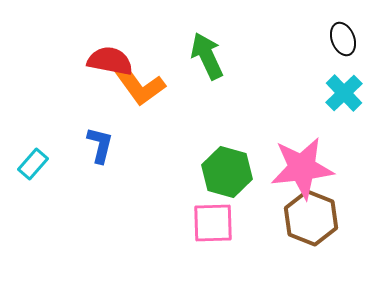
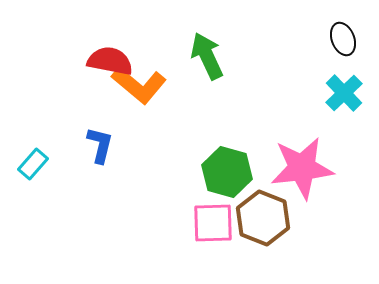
orange L-shape: rotated 14 degrees counterclockwise
brown hexagon: moved 48 px left
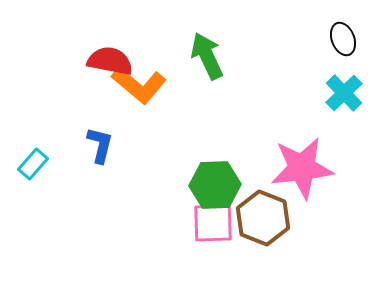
green hexagon: moved 12 px left, 13 px down; rotated 18 degrees counterclockwise
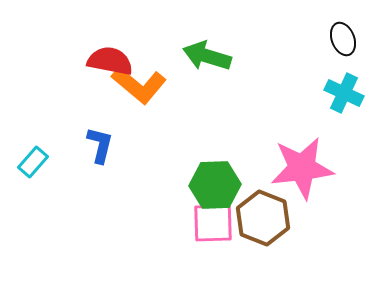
green arrow: rotated 48 degrees counterclockwise
cyan cross: rotated 21 degrees counterclockwise
cyan rectangle: moved 2 px up
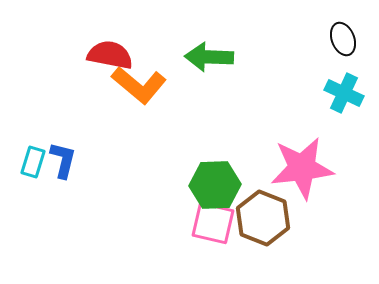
green arrow: moved 2 px right, 1 px down; rotated 15 degrees counterclockwise
red semicircle: moved 6 px up
blue L-shape: moved 37 px left, 15 px down
cyan rectangle: rotated 24 degrees counterclockwise
pink square: rotated 15 degrees clockwise
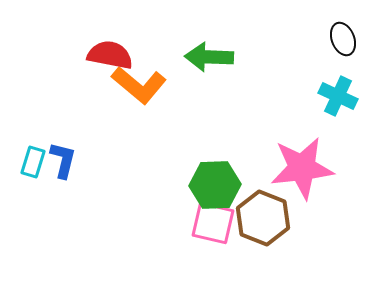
cyan cross: moved 6 px left, 3 px down
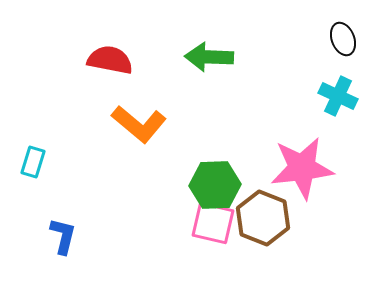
red semicircle: moved 5 px down
orange L-shape: moved 39 px down
blue L-shape: moved 76 px down
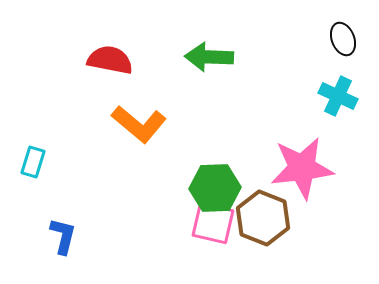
green hexagon: moved 3 px down
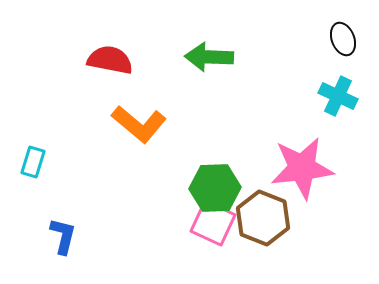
pink square: rotated 12 degrees clockwise
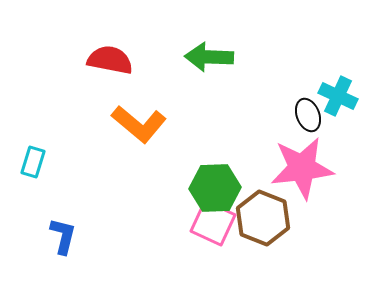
black ellipse: moved 35 px left, 76 px down
